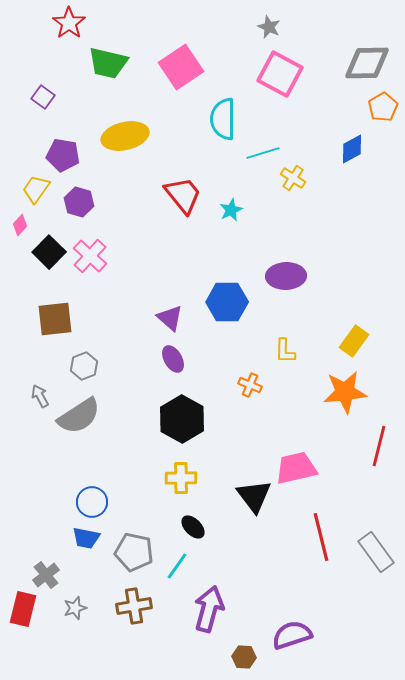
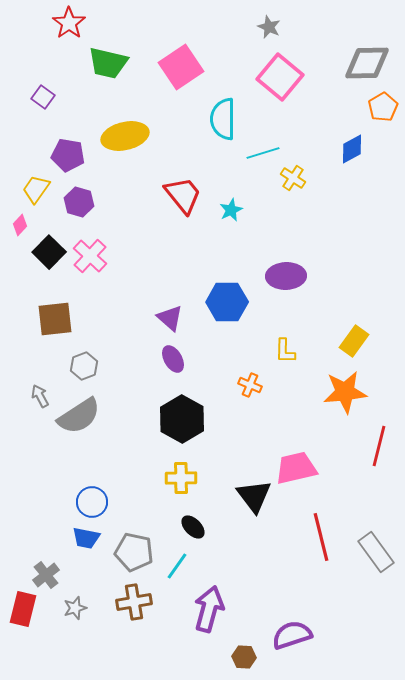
pink square at (280, 74): moved 3 px down; rotated 12 degrees clockwise
purple pentagon at (63, 155): moved 5 px right
brown cross at (134, 606): moved 4 px up
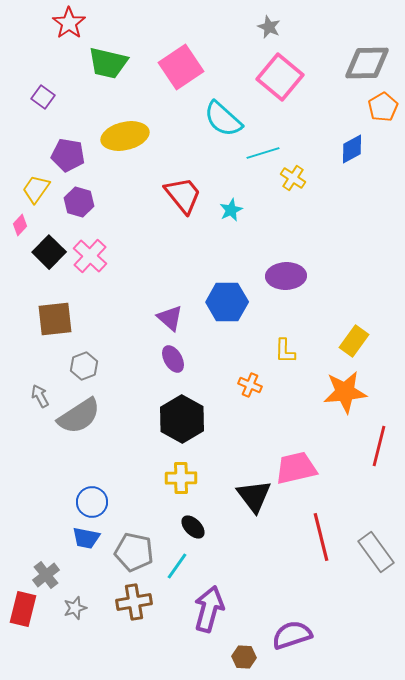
cyan semicircle at (223, 119): rotated 48 degrees counterclockwise
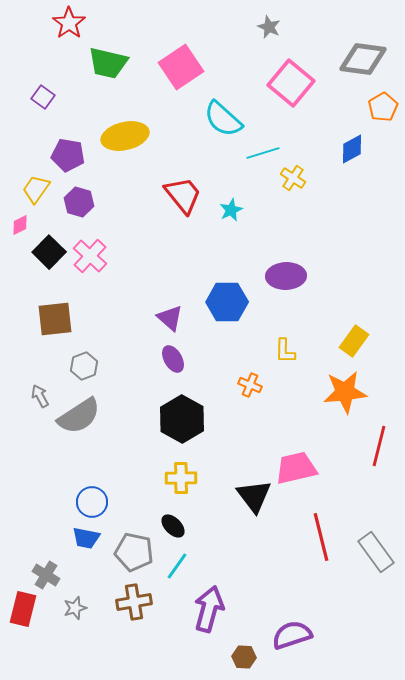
gray diamond at (367, 63): moved 4 px left, 4 px up; rotated 9 degrees clockwise
pink square at (280, 77): moved 11 px right, 6 px down
pink diamond at (20, 225): rotated 20 degrees clockwise
black ellipse at (193, 527): moved 20 px left, 1 px up
gray cross at (46, 575): rotated 20 degrees counterclockwise
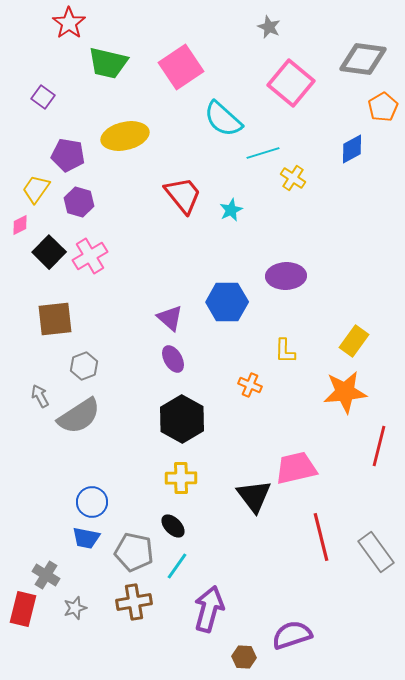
pink cross at (90, 256): rotated 16 degrees clockwise
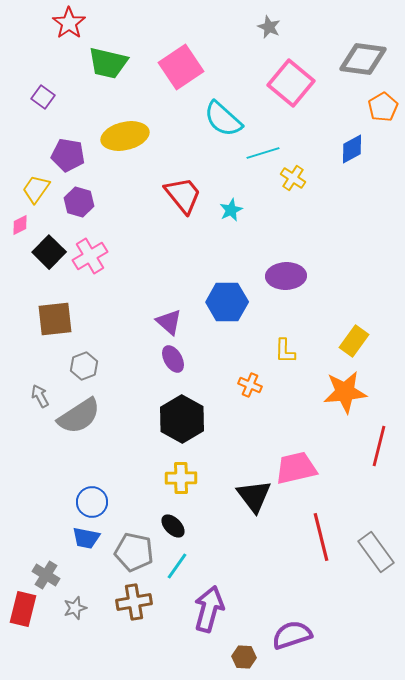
purple triangle at (170, 318): moved 1 px left, 4 px down
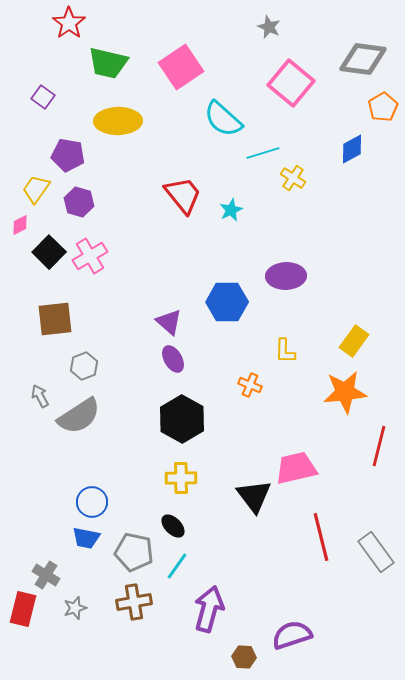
yellow ellipse at (125, 136): moved 7 px left, 15 px up; rotated 12 degrees clockwise
